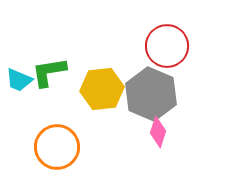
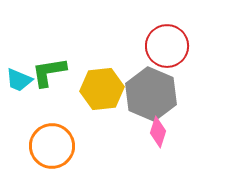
orange circle: moved 5 px left, 1 px up
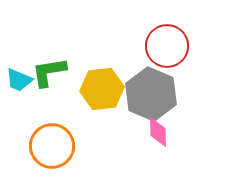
pink diamond: rotated 20 degrees counterclockwise
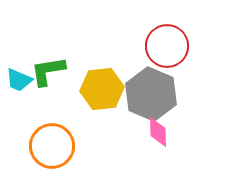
green L-shape: moved 1 px left, 1 px up
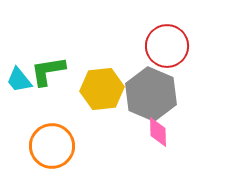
cyan trapezoid: rotated 28 degrees clockwise
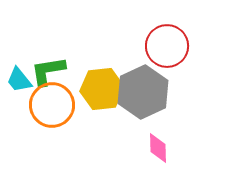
gray hexagon: moved 8 px left, 2 px up; rotated 12 degrees clockwise
pink diamond: moved 16 px down
orange circle: moved 41 px up
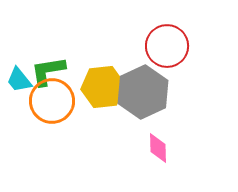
yellow hexagon: moved 1 px right, 2 px up
orange circle: moved 4 px up
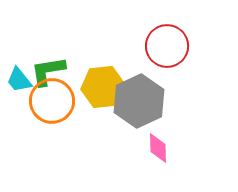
gray hexagon: moved 4 px left, 9 px down
